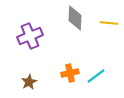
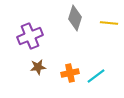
gray diamond: rotated 15 degrees clockwise
brown star: moved 9 px right, 15 px up; rotated 21 degrees clockwise
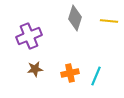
yellow line: moved 2 px up
purple cross: moved 1 px left
brown star: moved 3 px left, 2 px down
cyan line: rotated 30 degrees counterclockwise
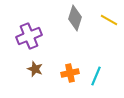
yellow line: moved 1 px up; rotated 24 degrees clockwise
brown star: rotated 28 degrees clockwise
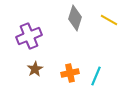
brown star: rotated 21 degrees clockwise
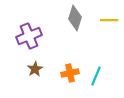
yellow line: rotated 30 degrees counterclockwise
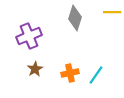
yellow line: moved 3 px right, 8 px up
cyan line: moved 1 px up; rotated 12 degrees clockwise
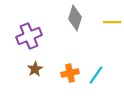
yellow line: moved 10 px down
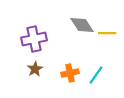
gray diamond: moved 7 px right, 7 px down; rotated 50 degrees counterclockwise
yellow line: moved 5 px left, 11 px down
purple cross: moved 5 px right, 3 px down; rotated 10 degrees clockwise
